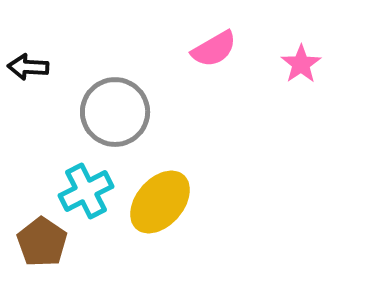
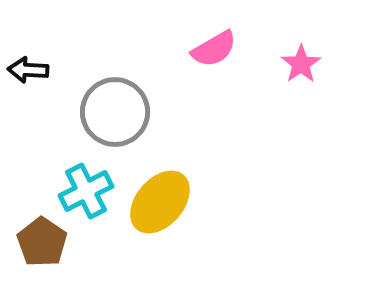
black arrow: moved 3 px down
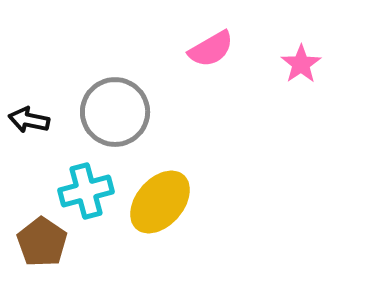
pink semicircle: moved 3 px left
black arrow: moved 1 px right, 50 px down; rotated 9 degrees clockwise
cyan cross: rotated 12 degrees clockwise
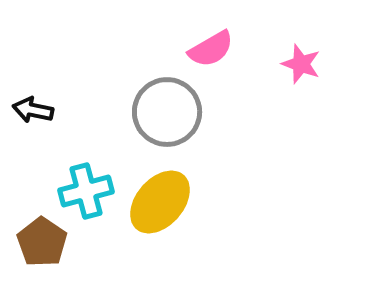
pink star: rotated 18 degrees counterclockwise
gray circle: moved 52 px right
black arrow: moved 4 px right, 10 px up
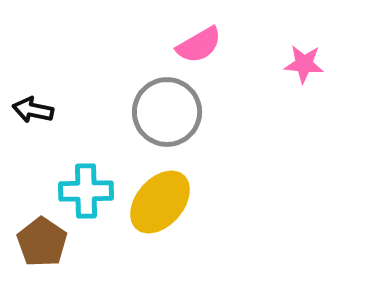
pink semicircle: moved 12 px left, 4 px up
pink star: moved 3 px right; rotated 15 degrees counterclockwise
cyan cross: rotated 14 degrees clockwise
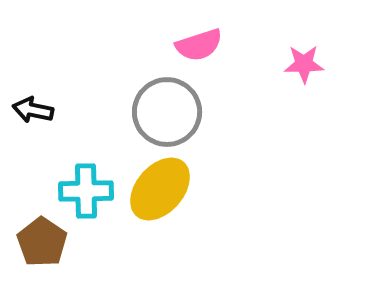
pink semicircle: rotated 12 degrees clockwise
pink star: rotated 6 degrees counterclockwise
yellow ellipse: moved 13 px up
